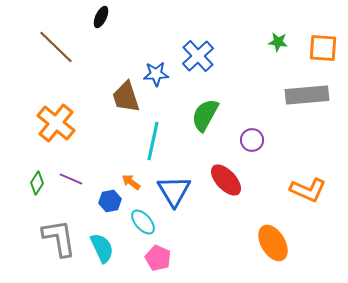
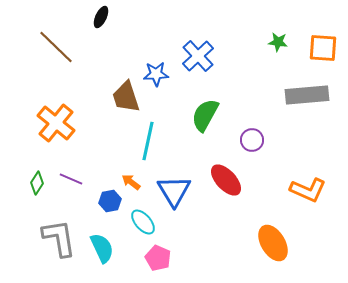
cyan line: moved 5 px left
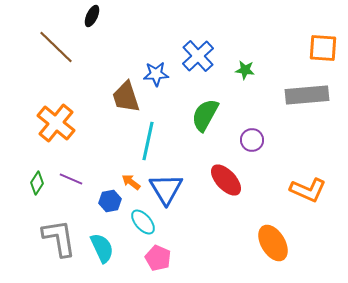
black ellipse: moved 9 px left, 1 px up
green star: moved 33 px left, 28 px down
blue triangle: moved 8 px left, 2 px up
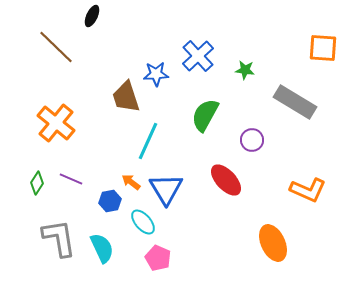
gray rectangle: moved 12 px left, 7 px down; rotated 36 degrees clockwise
cyan line: rotated 12 degrees clockwise
orange ellipse: rotated 6 degrees clockwise
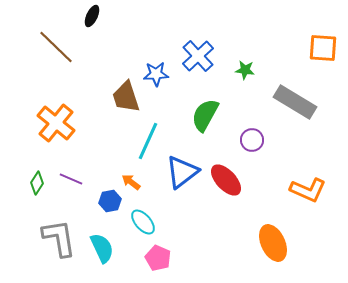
blue triangle: moved 16 px right, 17 px up; rotated 24 degrees clockwise
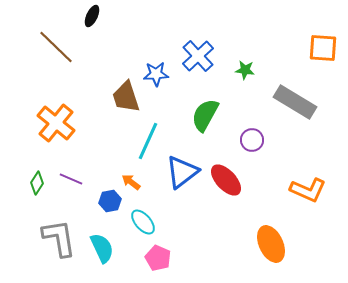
orange ellipse: moved 2 px left, 1 px down
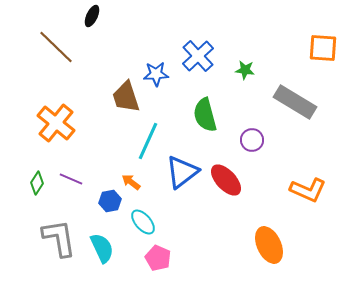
green semicircle: rotated 44 degrees counterclockwise
orange ellipse: moved 2 px left, 1 px down
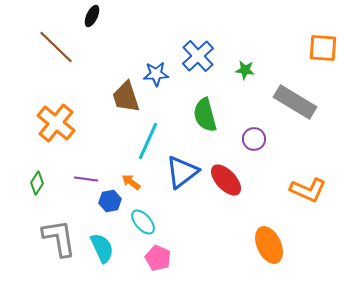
purple circle: moved 2 px right, 1 px up
purple line: moved 15 px right; rotated 15 degrees counterclockwise
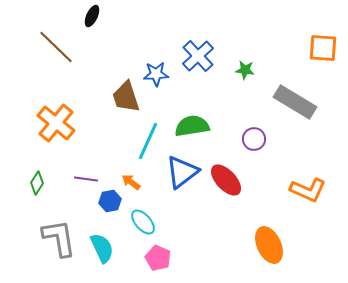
green semicircle: moved 13 px left, 11 px down; rotated 96 degrees clockwise
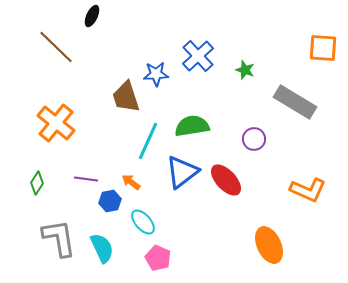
green star: rotated 12 degrees clockwise
